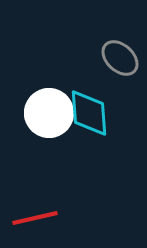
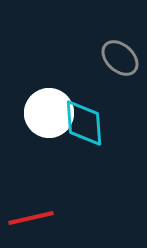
cyan diamond: moved 5 px left, 10 px down
red line: moved 4 px left
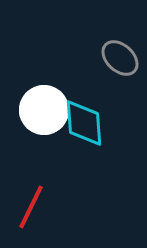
white circle: moved 5 px left, 3 px up
red line: moved 11 px up; rotated 51 degrees counterclockwise
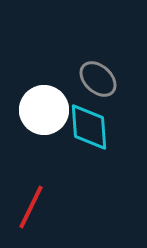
gray ellipse: moved 22 px left, 21 px down
cyan diamond: moved 5 px right, 4 px down
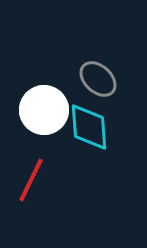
red line: moved 27 px up
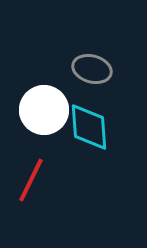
gray ellipse: moved 6 px left, 10 px up; rotated 27 degrees counterclockwise
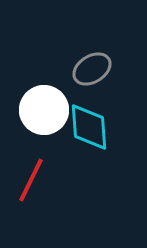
gray ellipse: rotated 48 degrees counterclockwise
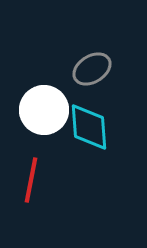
red line: rotated 15 degrees counterclockwise
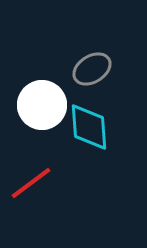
white circle: moved 2 px left, 5 px up
red line: moved 3 px down; rotated 42 degrees clockwise
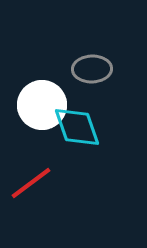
gray ellipse: rotated 30 degrees clockwise
cyan diamond: moved 12 px left; rotated 15 degrees counterclockwise
